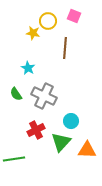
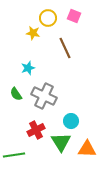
yellow circle: moved 3 px up
brown line: rotated 30 degrees counterclockwise
cyan star: rotated 24 degrees clockwise
green triangle: rotated 15 degrees counterclockwise
orange triangle: moved 1 px up
green line: moved 4 px up
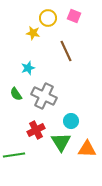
brown line: moved 1 px right, 3 px down
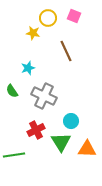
green semicircle: moved 4 px left, 3 px up
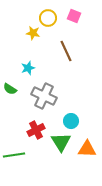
green semicircle: moved 2 px left, 2 px up; rotated 24 degrees counterclockwise
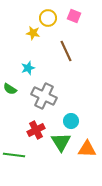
green line: rotated 15 degrees clockwise
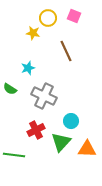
green triangle: rotated 15 degrees clockwise
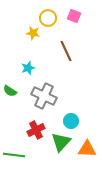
green semicircle: moved 2 px down
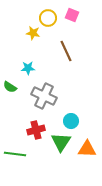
pink square: moved 2 px left, 1 px up
cyan star: rotated 16 degrees clockwise
green semicircle: moved 4 px up
red cross: rotated 12 degrees clockwise
green triangle: rotated 10 degrees counterclockwise
green line: moved 1 px right, 1 px up
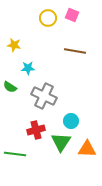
yellow star: moved 19 px left, 12 px down
brown line: moved 9 px right; rotated 55 degrees counterclockwise
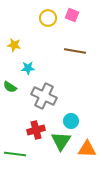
green triangle: moved 1 px up
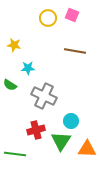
green semicircle: moved 2 px up
